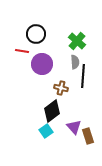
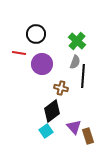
red line: moved 3 px left, 2 px down
gray semicircle: rotated 24 degrees clockwise
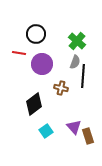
black diamond: moved 18 px left, 7 px up
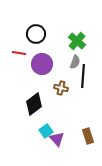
purple triangle: moved 17 px left, 12 px down
